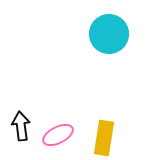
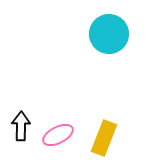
black arrow: rotated 8 degrees clockwise
yellow rectangle: rotated 12 degrees clockwise
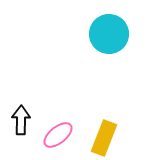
black arrow: moved 6 px up
pink ellipse: rotated 12 degrees counterclockwise
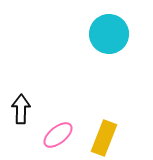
black arrow: moved 11 px up
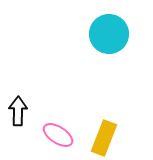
black arrow: moved 3 px left, 2 px down
pink ellipse: rotated 72 degrees clockwise
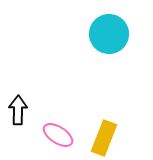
black arrow: moved 1 px up
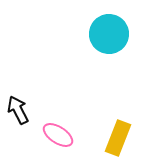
black arrow: rotated 28 degrees counterclockwise
yellow rectangle: moved 14 px right
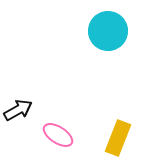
cyan circle: moved 1 px left, 3 px up
black arrow: rotated 88 degrees clockwise
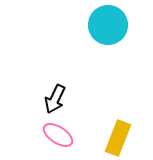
cyan circle: moved 6 px up
black arrow: moved 37 px right, 11 px up; rotated 144 degrees clockwise
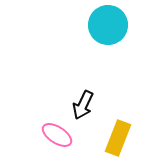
black arrow: moved 28 px right, 6 px down
pink ellipse: moved 1 px left
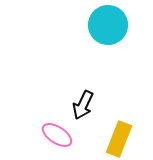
yellow rectangle: moved 1 px right, 1 px down
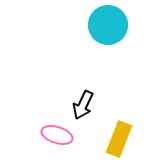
pink ellipse: rotated 16 degrees counterclockwise
